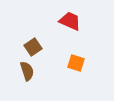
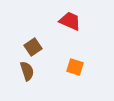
orange square: moved 1 px left, 4 px down
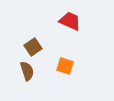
orange square: moved 10 px left, 1 px up
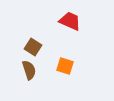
brown square: rotated 24 degrees counterclockwise
brown semicircle: moved 2 px right, 1 px up
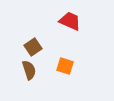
brown square: rotated 24 degrees clockwise
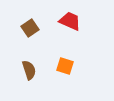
brown square: moved 3 px left, 19 px up
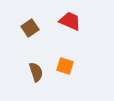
brown semicircle: moved 7 px right, 2 px down
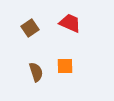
red trapezoid: moved 2 px down
orange square: rotated 18 degrees counterclockwise
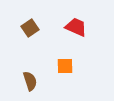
red trapezoid: moved 6 px right, 4 px down
brown semicircle: moved 6 px left, 9 px down
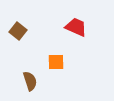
brown square: moved 12 px left, 3 px down; rotated 18 degrees counterclockwise
orange square: moved 9 px left, 4 px up
